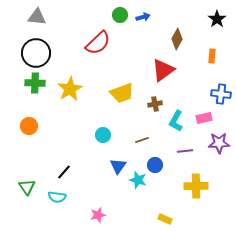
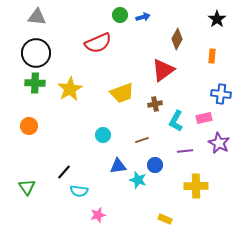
red semicircle: rotated 20 degrees clockwise
purple star: rotated 30 degrees clockwise
blue triangle: rotated 48 degrees clockwise
cyan semicircle: moved 22 px right, 6 px up
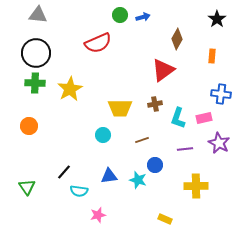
gray triangle: moved 1 px right, 2 px up
yellow trapezoid: moved 2 px left, 15 px down; rotated 20 degrees clockwise
cyan L-shape: moved 2 px right, 3 px up; rotated 10 degrees counterclockwise
purple line: moved 2 px up
blue triangle: moved 9 px left, 10 px down
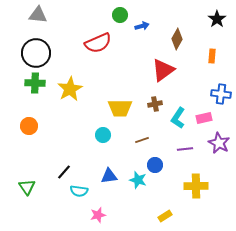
blue arrow: moved 1 px left, 9 px down
cyan L-shape: rotated 15 degrees clockwise
yellow rectangle: moved 3 px up; rotated 56 degrees counterclockwise
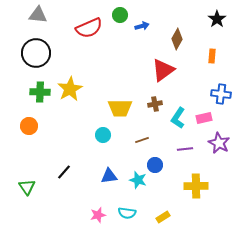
red semicircle: moved 9 px left, 15 px up
green cross: moved 5 px right, 9 px down
cyan semicircle: moved 48 px right, 22 px down
yellow rectangle: moved 2 px left, 1 px down
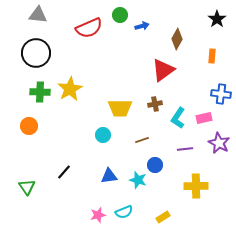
cyan semicircle: moved 3 px left, 1 px up; rotated 30 degrees counterclockwise
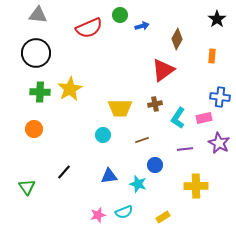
blue cross: moved 1 px left, 3 px down
orange circle: moved 5 px right, 3 px down
cyan star: moved 4 px down
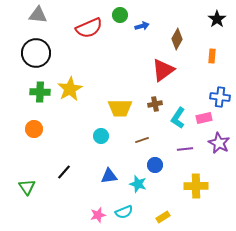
cyan circle: moved 2 px left, 1 px down
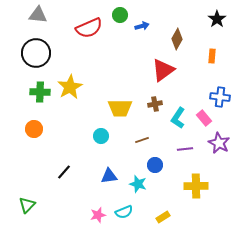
yellow star: moved 2 px up
pink rectangle: rotated 63 degrees clockwise
green triangle: moved 18 px down; rotated 18 degrees clockwise
